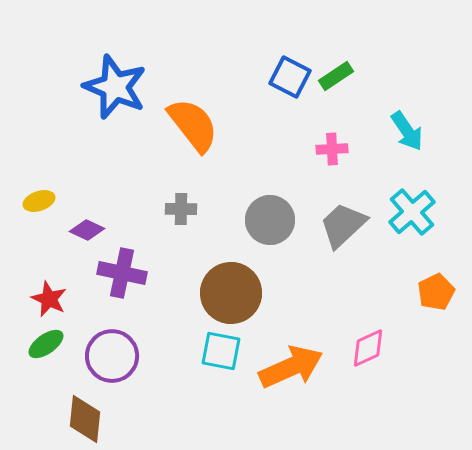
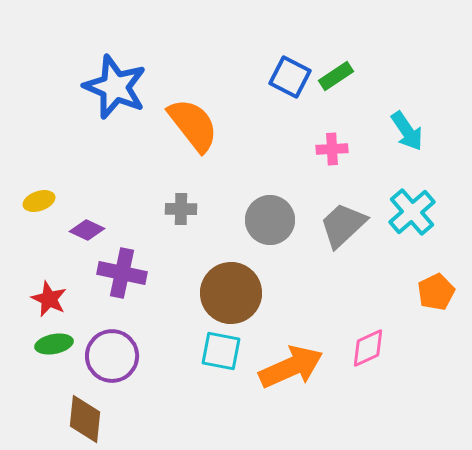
green ellipse: moved 8 px right; rotated 24 degrees clockwise
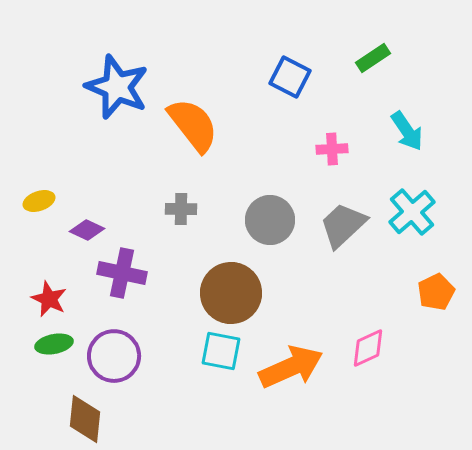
green rectangle: moved 37 px right, 18 px up
blue star: moved 2 px right
purple circle: moved 2 px right
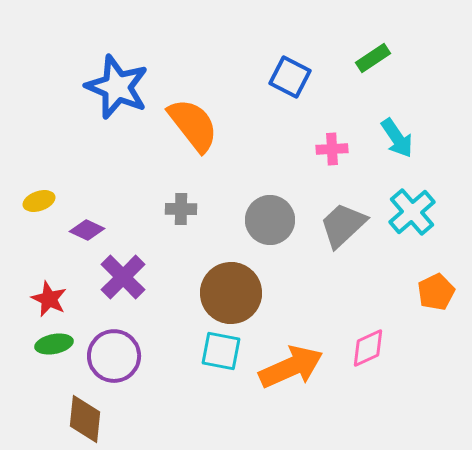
cyan arrow: moved 10 px left, 7 px down
purple cross: moved 1 px right, 4 px down; rotated 33 degrees clockwise
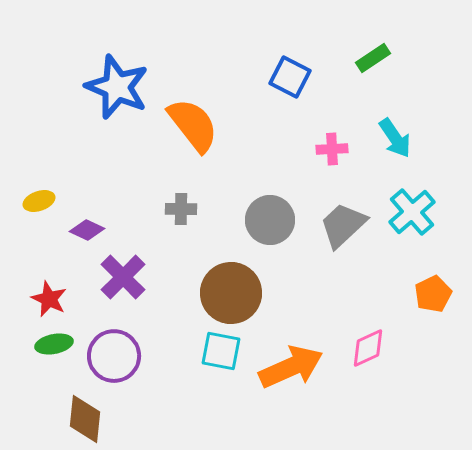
cyan arrow: moved 2 px left
orange pentagon: moved 3 px left, 2 px down
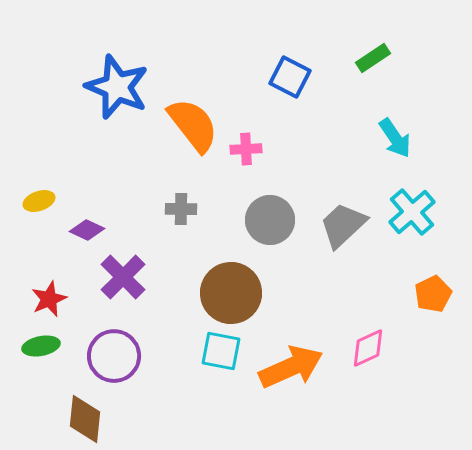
pink cross: moved 86 px left
red star: rotated 24 degrees clockwise
green ellipse: moved 13 px left, 2 px down
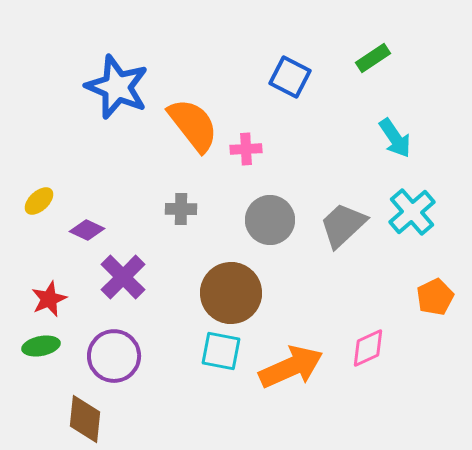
yellow ellipse: rotated 24 degrees counterclockwise
orange pentagon: moved 2 px right, 3 px down
